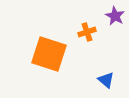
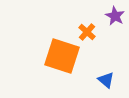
orange cross: rotated 30 degrees counterclockwise
orange square: moved 13 px right, 2 px down
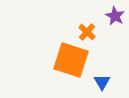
orange square: moved 9 px right, 4 px down
blue triangle: moved 4 px left, 2 px down; rotated 18 degrees clockwise
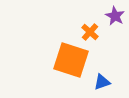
orange cross: moved 3 px right
blue triangle: rotated 42 degrees clockwise
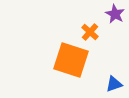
purple star: moved 2 px up
blue triangle: moved 12 px right, 2 px down
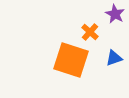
blue triangle: moved 26 px up
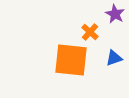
orange square: rotated 12 degrees counterclockwise
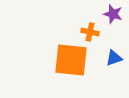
purple star: moved 2 px left; rotated 12 degrees counterclockwise
orange cross: rotated 30 degrees counterclockwise
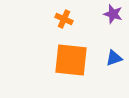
orange cross: moved 26 px left, 13 px up; rotated 12 degrees clockwise
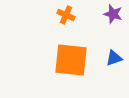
orange cross: moved 2 px right, 4 px up
